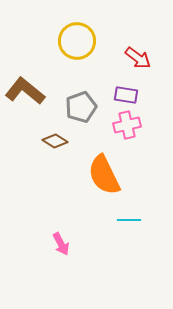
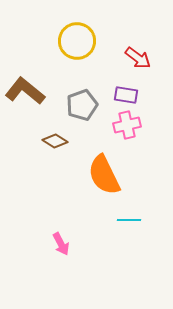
gray pentagon: moved 1 px right, 2 px up
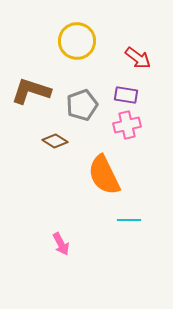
brown L-shape: moved 6 px right; rotated 21 degrees counterclockwise
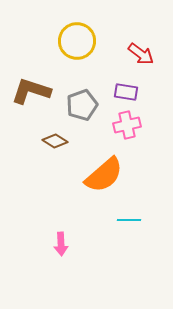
red arrow: moved 3 px right, 4 px up
purple rectangle: moved 3 px up
orange semicircle: rotated 105 degrees counterclockwise
pink arrow: rotated 25 degrees clockwise
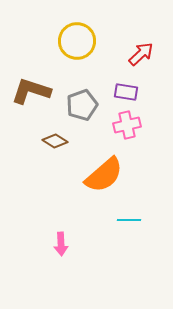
red arrow: rotated 80 degrees counterclockwise
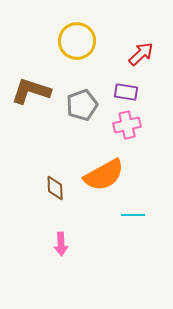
brown diamond: moved 47 px down; rotated 55 degrees clockwise
orange semicircle: rotated 12 degrees clockwise
cyan line: moved 4 px right, 5 px up
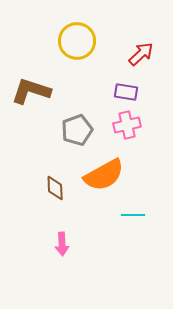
gray pentagon: moved 5 px left, 25 px down
pink arrow: moved 1 px right
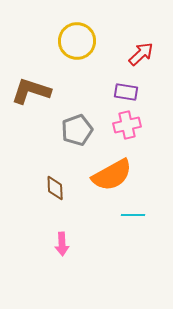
orange semicircle: moved 8 px right
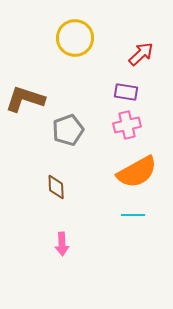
yellow circle: moved 2 px left, 3 px up
brown L-shape: moved 6 px left, 8 px down
gray pentagon: moved 9 px left
orange semicircle: moved 25 px right, 3 px up
brown diamond: moved 1 px right, 1 px up
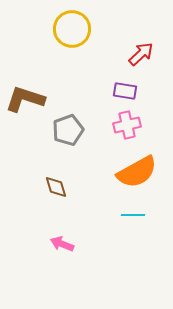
yellow circle: moved 3 px left, 9 px up
purple rectangle: moved 1 px left, 1 px up
brown diamond: rotated 15 degrees counterclockwise
pink arrow: rotated 115 degrees clockwise
